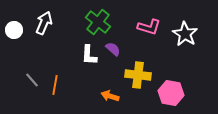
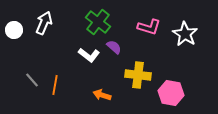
purple semicircle: moved 1 px right, 2 px up
white L-shape: rotated 55 degrees counterclockwise
orange arrow: moved 8 px left, 1 px up
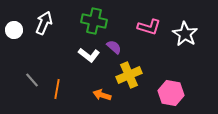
green cross: moved 4 px left, 1 px up; rotated 25 degrees counterclockwise
yellow cross: moved 9 px left; rotated 30 degrees counterclockwise
orange line: moved 2 px right, 4 px down
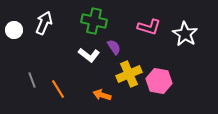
purple semicircle: rotated 14 degrees clockwise
yellow cross: moved 1 px up
gray line: rotated 21 degrees clockwise
orange line: moved 1 px right; rotated 42 degrees counterclockwise
pink hexagon: moved 12 px left, 12 px up
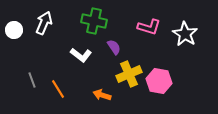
white L-shape: moved 8 px left
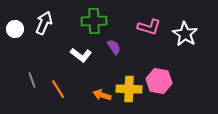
green cross: rotated 15 degrees counterclockwise
white circle: moved 1 px right, 1 px up
yellow cross: moved 15 px down; rotated 25 degrees clockwise
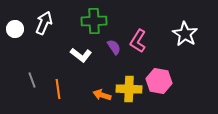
pink L-shape: moved 11 px left, 14 px down; rotated 105 degrees clockwise
orange line: rotated 24 degrees clockwise
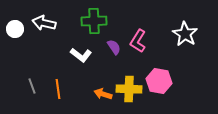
white arrow: rotated 100 degrees counterclockwise
gray line: moved 6 px down
orange arrow: moved 1 px right, 1 px up
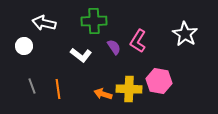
white circle: moved 9 px right, 17 px down
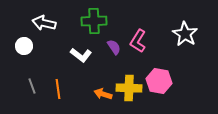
yellow cross: moved 1 px up
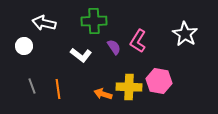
yellow cross: moved 1 px up
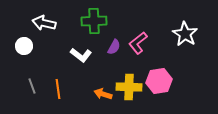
pink L-shape: moved 2 px down; rotated 20 degrees clockwise
purple semicircle: rotated 63 degrees clockwise
pink hexagon: rotated 20 degrees counterclockwise
